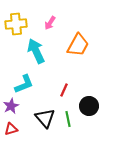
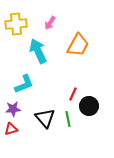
cyan arrow: moved 2 px right
red line: moved 9 px right, 4 px down
purple star: moved 2 px right, 3 px down; rotated 21 degrees clockwise
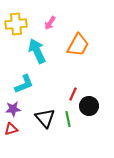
cyan arrow: moved 1 px left
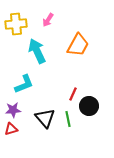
pink arrow: moved 2 px left, 3 px up
purple star: moved 1 px down
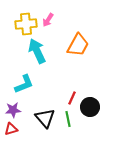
yellow cross: moved 10 px right
red line: moved 1 px left, 4 px down
black circle: moved 1 px right, 1 px down
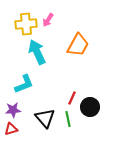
cyan arrow: moved 1 px down
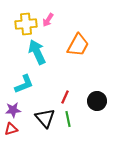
red line: moved 7 px left, 1 px up
black circle: moved 7 px right, 6 px up
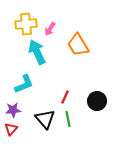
pink arrow: moved 2 px right, 9 px down
orange trapezoid: rotated 120 degrees clockwise
black triangle: moved 1 px down
red triangle: rotated 32 degrees counterclockwise
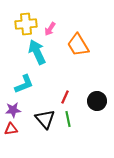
red triangle: rotated 40 degrees clockwise
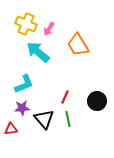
yellow cross: rotated 30 degrees clockwise
pink arrow: moved 1 px left
cyan arrow: moved 1 px right; rotated 25 degrees counterclockwise
purple star: moved 9 px right, 2 px up
black triangle: moved 1 px left
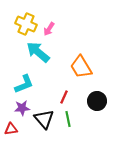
orange trapezoid: moved 3 px right, 22 px down
red line: moved 1 px left
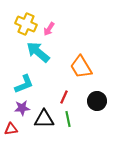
black triangle: rotated 50 degrees counterclockwise
